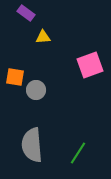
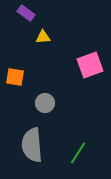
gray circle: moved 9 px right, 13 px down
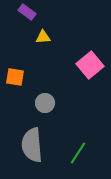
purple rectangle: moved 1 px right, 1 px up
pink square: rotated 20 degrees counterclockwise
